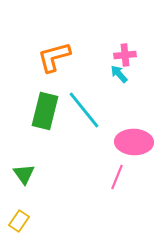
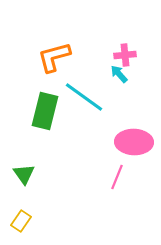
cyan line: moved 13 px up; rotated 15 degrees counterclockwise
yellow rectangle: moved 2 px right
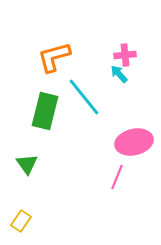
cyan line: rotated 15 degrees clockwise
pink ellipse: rotated 15 degrees counterclockwise
green triangle: moved 3 px right, 10 px up
